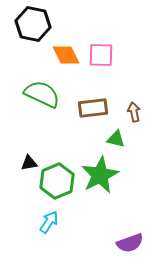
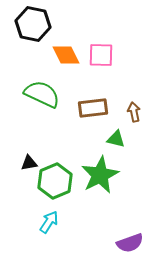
green hexagon: moved 2 px left
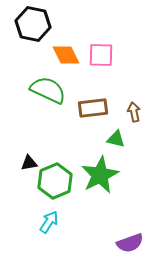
green semicircle: moved 6 px right, 4 px up
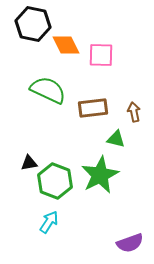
orange diamond: moved 10 px up
green hexagon: rotated 16 degrees counterclockwise
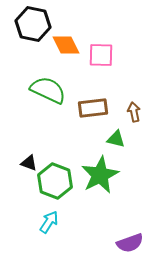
black triangle: rotated 30 degrees clockwise
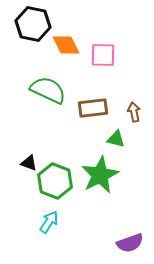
pink square: moved 2 px right
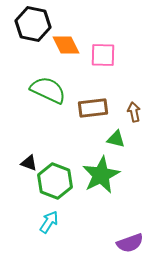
green star: moved 1 px right
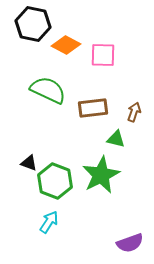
orange diamond: rotated 36 degrees counterclockwise
brown arrow: rotated 30 degrees clockwise
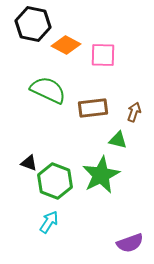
green triangle: moved 2 px right, 1 px down
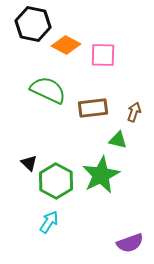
black triangle: rotated 24 degrees clockwise
green hexagon: moved 1 px right; rotated 8 degrees clockwise
